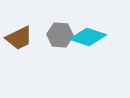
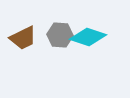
brown trapezoid: moved 4 px right
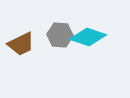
brown trapezoid: moved 2 px left, 6 px down
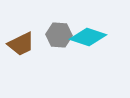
gray hexagon: moved 1 px left
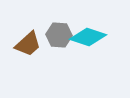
brown trapezoid: moved 7 px right; rotated 16 degrees counterclockwise
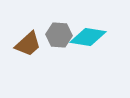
cyan diamond: rotated 9 degrees counterclockwise
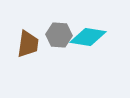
brown trapezoid: rotated 40 degrees counterclockwise
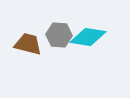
brown trapezoid: rotated 84 degrees counterclockwise
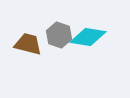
gray hexagon: rotated 15 degrees clockwise
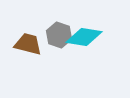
cyan diamond: moved 4 px left
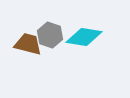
gray hexagon: moved 9 px left
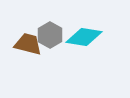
gray hexagon: rotated 10 degrees clockwise
